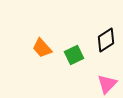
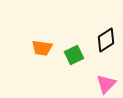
orange trapezoid: rotated 40 degrees counterclockwise
pink triangle: moved 1 px left
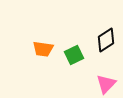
orange trapezoid: moved 1 px right, 1 px down
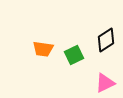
pink triangle: moved 1 px left, 1 px up; rotated 20 degrees clockwise
